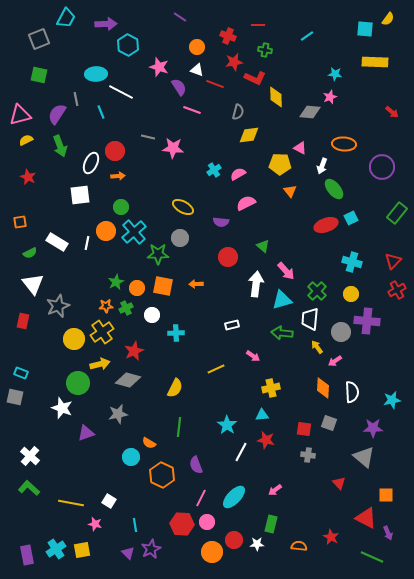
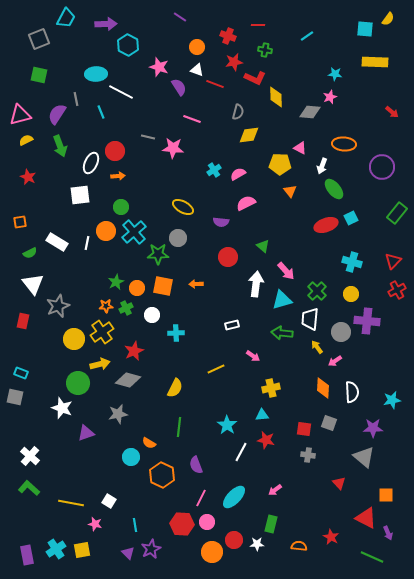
pink line at (192, 110): moved 9 px down
gray circle at (180, 238): moved 2 px left
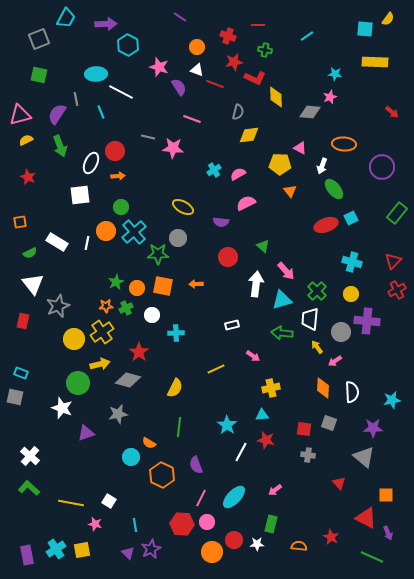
red star at (134, 351): moved 5 px right, 1 px down; rotated 12 degrees counterclockwise
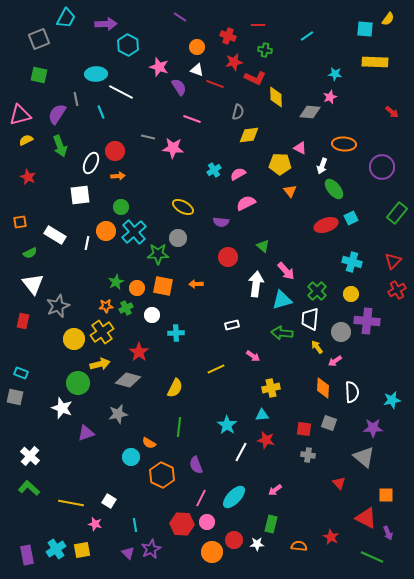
white rectangle at (57, 242): moved 2 px left, 7 px up
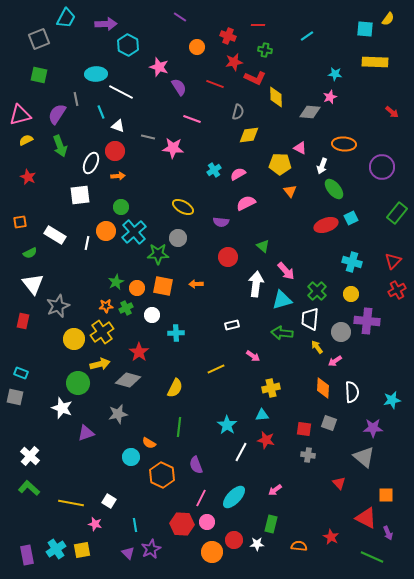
white triangle at (197, 70): moved 79 px left, 56 px down
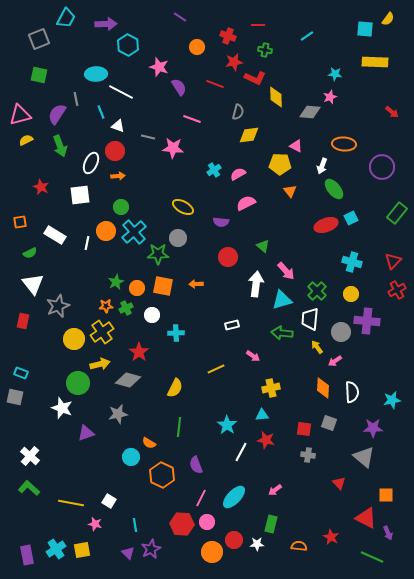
pink triangle at (300, 148): moved 4 px left, 2 px up
red star at (28, 177): moved 13 px right, 10 px down
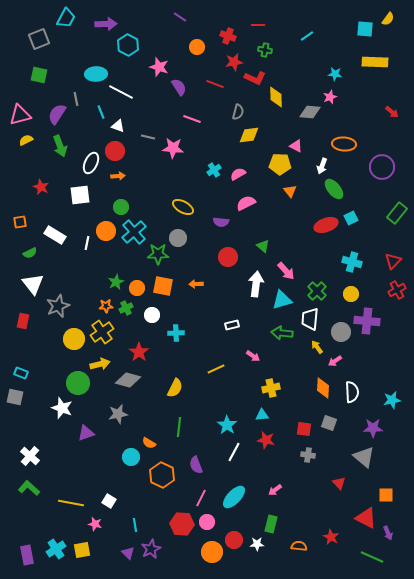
white line at (241, 452): moved 7 px left
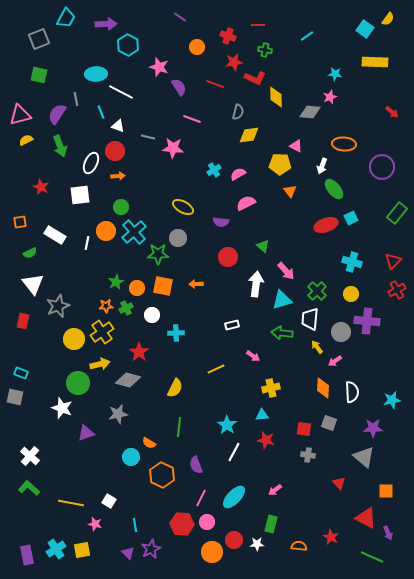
cyan square at (365, 29): rotated 30 degrees clockwise
orange square at (386, 495): moved 4 px up
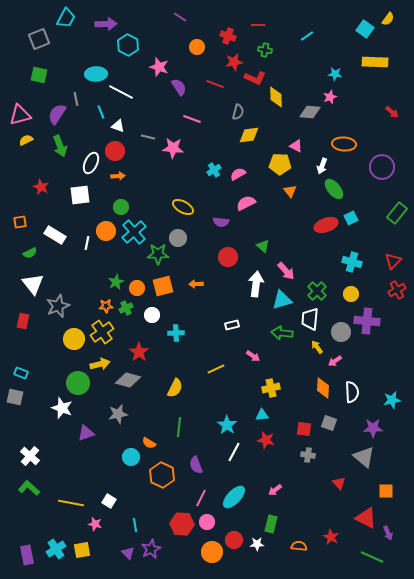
orange square at (163, 286): rotated 25 degrees counterclockwise
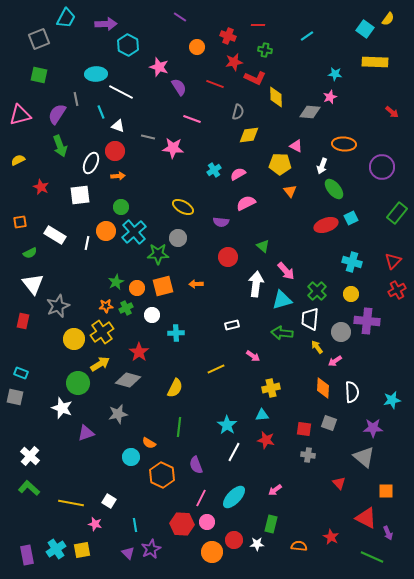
yellow semicircle at (26, 140): moved 8 px left, 20 px down
yellow arrow at (100, 364): rotated 18 degrees counterclockwise
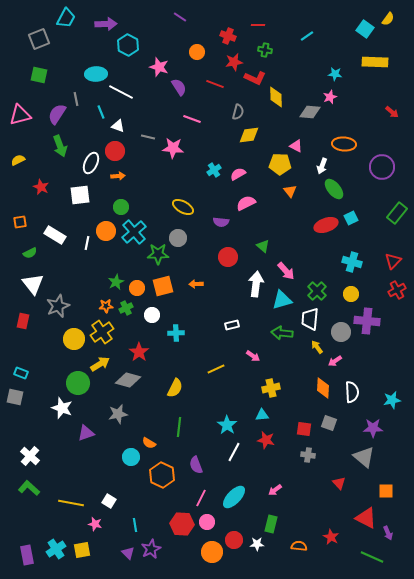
orange circle at (197, 47): moved 5 px down
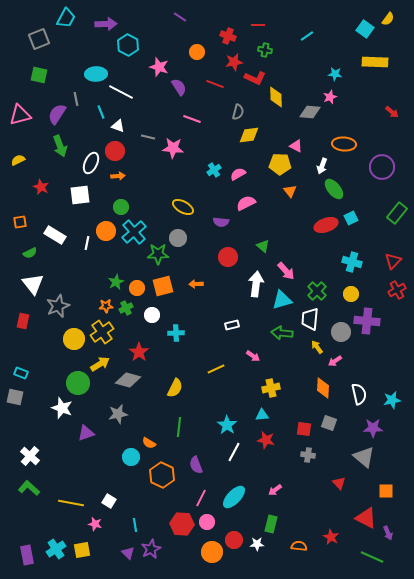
white semicircle at (352, 392): moved 7 px right, 2 px down; rotated 10 degrees counterclockwise
